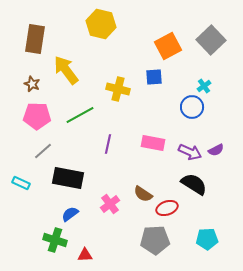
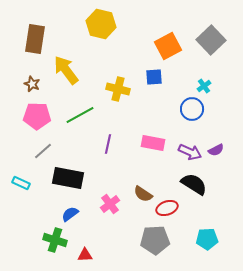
blue circle: moved 2 px down
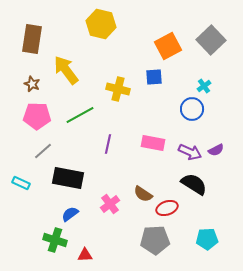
brown rectangle: moved 3 px left
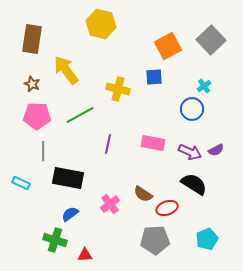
gray line: rotated 48 degrees counterclockwise
cyan pentagon: rotated 20 degrees counterclockwise
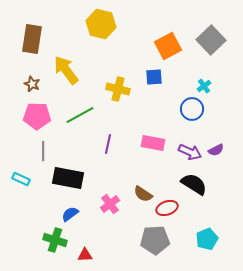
cyan rectangle: moved 4 px up
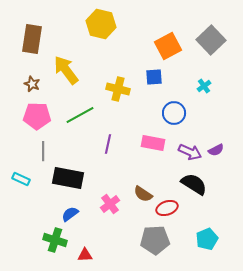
blue circle: moved 18 px left, 4 px down
